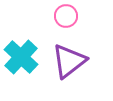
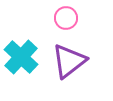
pink circle: moved 2 px down
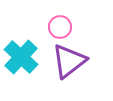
pink circle: moved 6 px left, 9 px down
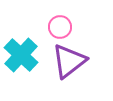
cyan cross: moved 2 px up
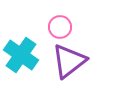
cyan cross: rotated 8 degrees counterclockwise
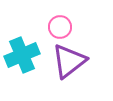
cyan cross: moved 1 px right; rotated 32 degrees clockwise
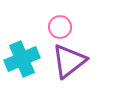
cyan cross: moved 4 px down
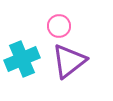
pink circle: moved 1 px left, 1 px up
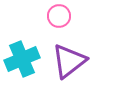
pink circle: moved 10 px up
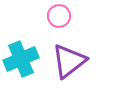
cyan cross: moved 1 px left
